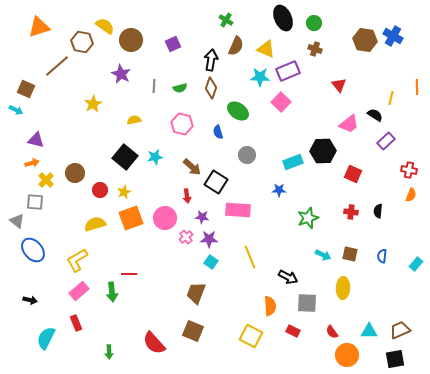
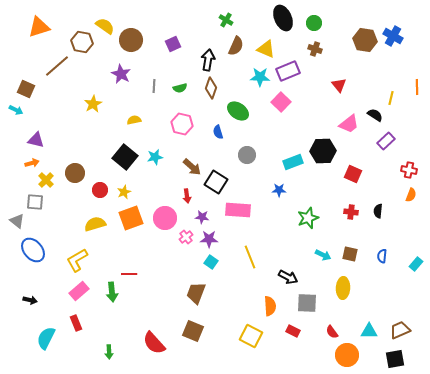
black arrow at (211, 60): moved 3 px left
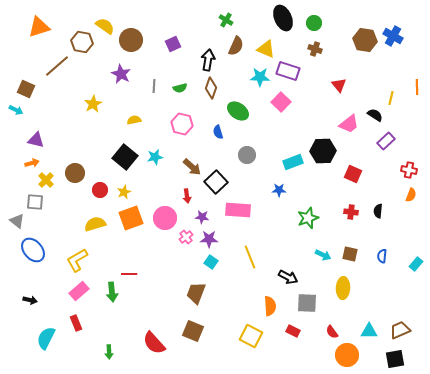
purple rectangle at (288, 71): rotated 40 degrees clockwise
black square at (216, 182): rotated 15 degrees clockwise
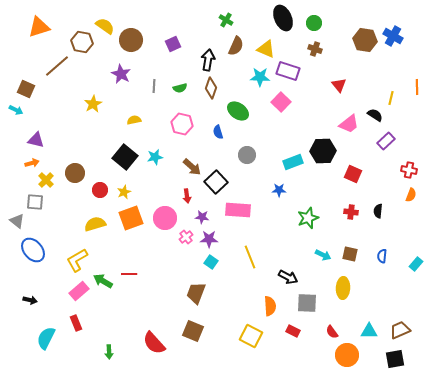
green arrow at (112, 292): moved 9 px left, 11 px up; rotated 126 degrees clockwise
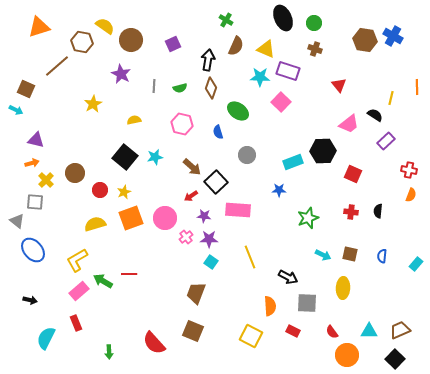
red arrow at (187, 196): moved 4 px right; rotated 64 degrees clockwise
purple star at (202, 217): moved 2 px right, 1 px up
black square at (395, 359): rotated 36 degrees counterclockwise
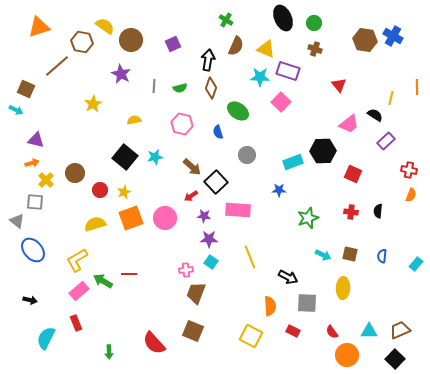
pink cross at (186, 237): moved 33 px down; rotated 32 degrees clockwise
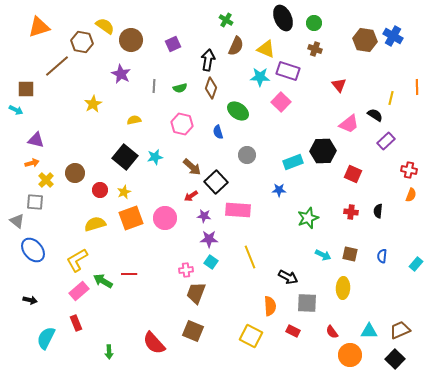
brown square at (26, 89): rotated 24 degrees counterclockwise
orange circle at (347, 355): moved 3 px right
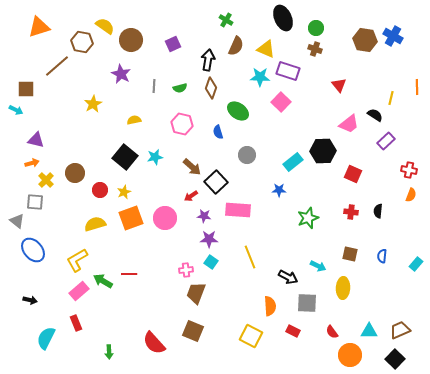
green circle at (314, 23): moved 2 px right, 5 px down
cyan rectangle at (293, 162): rotated 18 degrees counterclockwise
cyan arrow at (323, 255): moved 5 px left, 11 px down
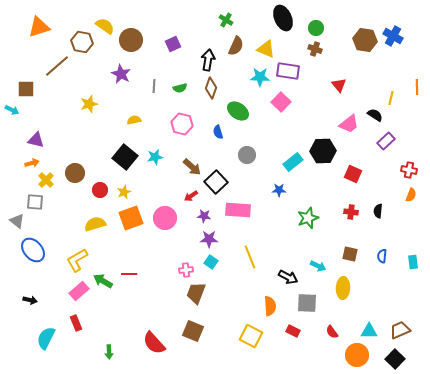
purple rectangle at (288, 71): rotated 10 degrees counterclockwise
yellow star at (93, 104): moved 4 px left; rotated 12 degrees clockwise
cyan arrow at (16, 110): moved 4 px left
cyan rectangle at (416, 264): moved 3 px left, 2 px up; rotated 48 degrees counterclockwise
orange circle at (350, 355): moved 7 px right
